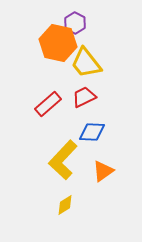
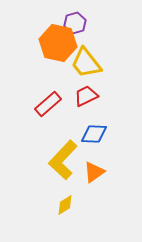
purple hexagon: rotated 15 degrees clockwise
red trapezoid: moved 2 px right, 1 px up
blue diamond: moved 2 px right, 2 px down
orange triangle: moved 9 px left, 1 px down
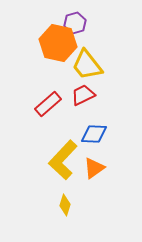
yellow trapezoid: moved 1 px right, 2 px down
red trapezoid: moved 3 px left, 1 px up
orange triangle: moved 4 px up
yellow diamond: rotated 40 degrees counterclockwise
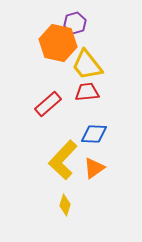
red trapezoid: moved 4 px right, 3 px up; rotated 20 degrees clockwise
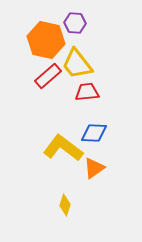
purple hexagon: rotated 20 degrees clockwise
orange hexagon: moved 12 px left, 3 px up
yellow trapezoid: moved 10 px left, 1 px up
red rectangle: moved 28 px up
blue diamond: moved 1 px up
yellow L-shape: moved 12 px up; rotated 84 degrees clockwise
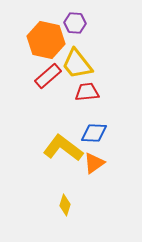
orange triangle: moved 5 px up
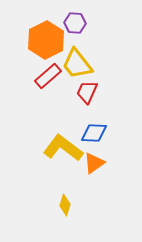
orange hexagon: rotated 21 degrees clockwise
red trapezoid: rotated 60 degrees counterclockwise
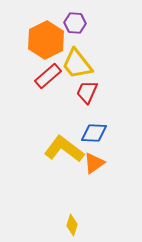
yellow L-shape: moved 1 px right, 1 px down
yellow diamond: moved 7 px right, 20 px down
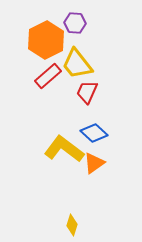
blue diamond: rotated 40 degrees clockwise
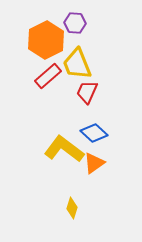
yellow trapezoid: rotated 16 degrees clockwise
yellow diamond: moved 17 px up
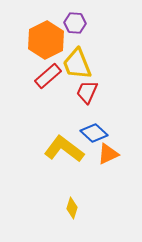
orange triangle: moved 14 px right, 9 px up; rotated 10 degrees clockwise
